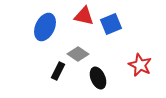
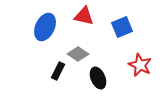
blue square: moved 11 px right, 3 px down
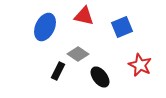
black ellipse: moved 2 px right, 1 px up; rotated 15 degrees counterclockwise
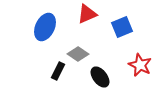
red triangle: moved 3 px right, 2 px up; rotated 35 degrees counterclockwise
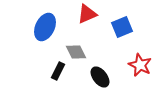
gray diamond: moved 2 px left, 2 px up; rotated 30 degrees clockwise
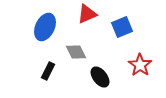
red star: rotated 10 degrees clockwise
black rectangle: moved 10 px left
